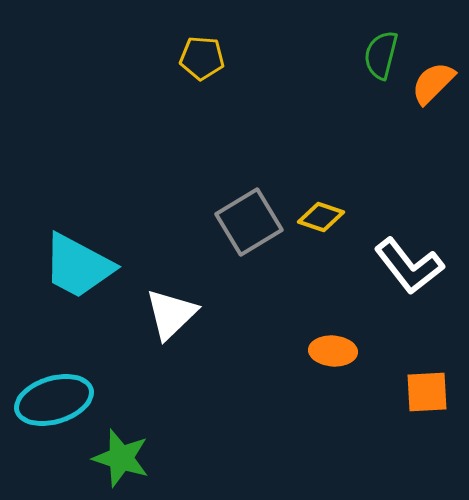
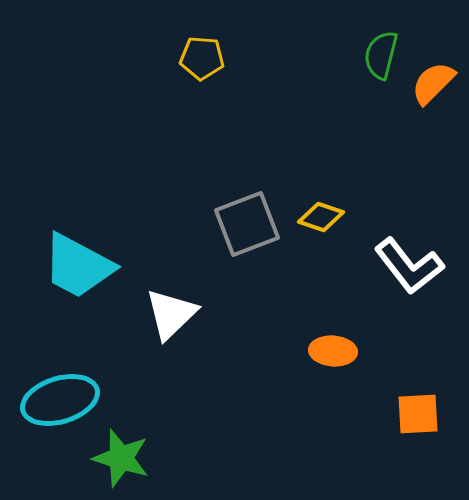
gray square: moved 2 px left, 2 px down; rotated 10 degrees clockwise
orange square: moved 9 px left, 22 px down
cyan ellipse: moved 6 px right
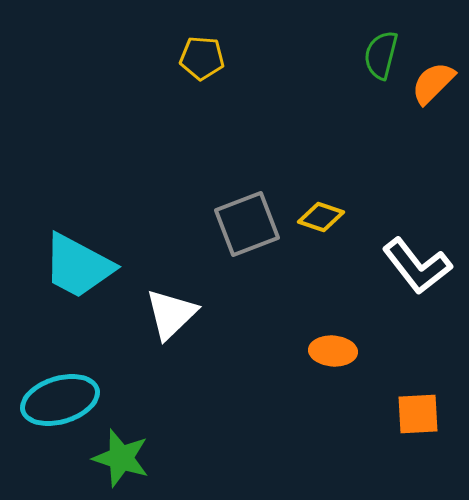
white L-shape: moved 8 px right
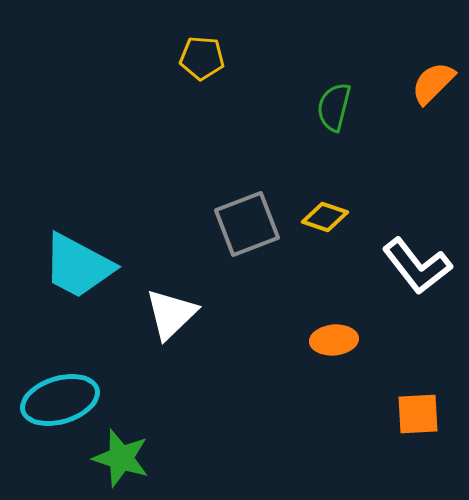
green semicircle: moved 47 px left, 52 px down
yellow diamond: moved 4 px right
orange ellipse: moved 1 px right, 11 px up; rotated 9 degrees counterclockwise
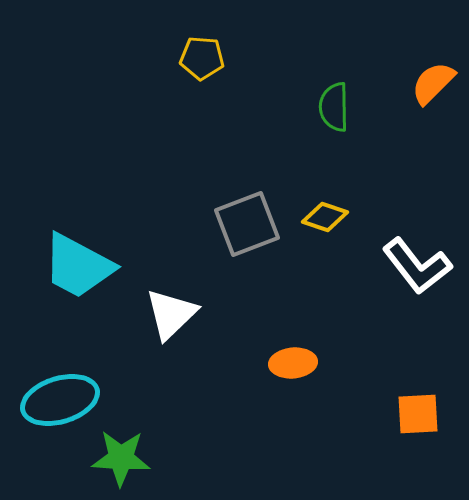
green semicircle: rotated 15 degrees counterclockwise
orange ellipse: moved 41 px left, 23 px down
green star: rotated 14 degrees counterclockwise
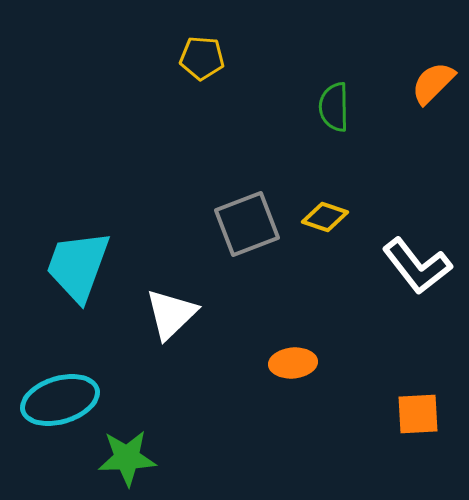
cyan trapezoid: rotated 82 degrees clockwise
green star: moved 6 px right; rotated 6 degrees counterclockwise
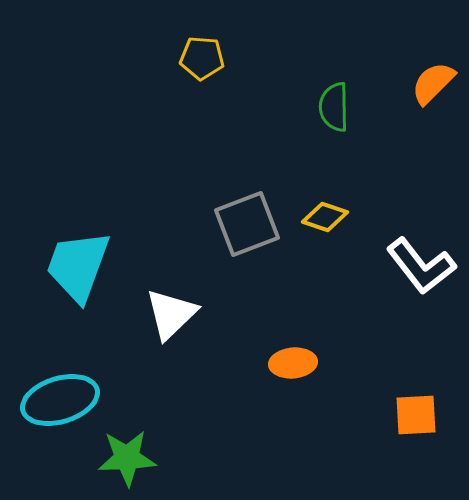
white L-shape: moved 4 px right
orange square: moved 2 px left, 1 px down
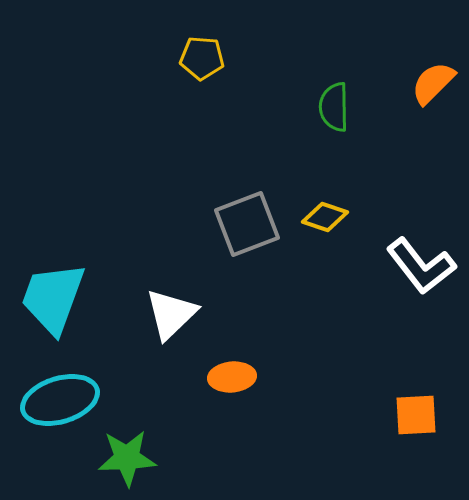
cyan trapezoid: moved 25 px left, 32 px down
orange ellipse: moved 61 px left, 14 px down
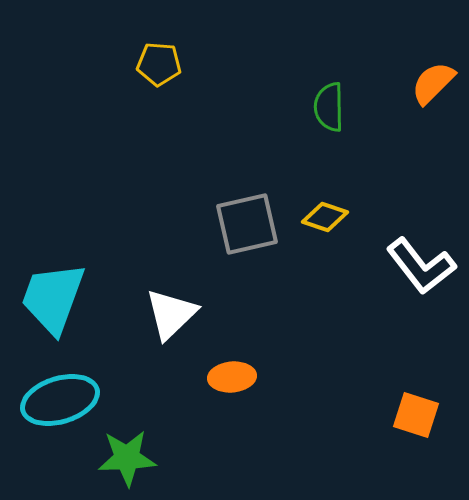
yellow pentagon: moved 43 px left, 6 px down
green semicircle: moved 5 px left
gray square: rotated 8 degrees clockwise
orange square: rotated 21 degrees clockwise
